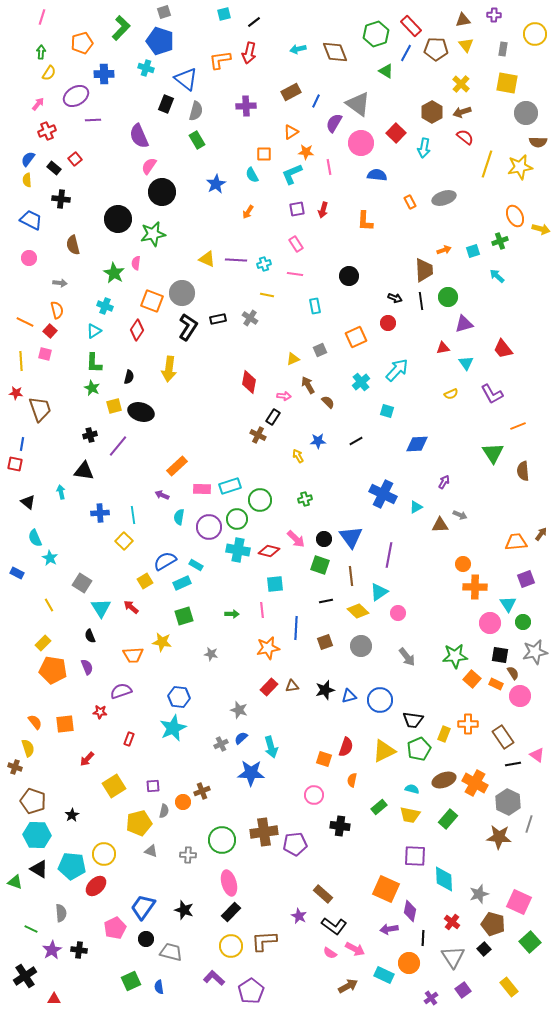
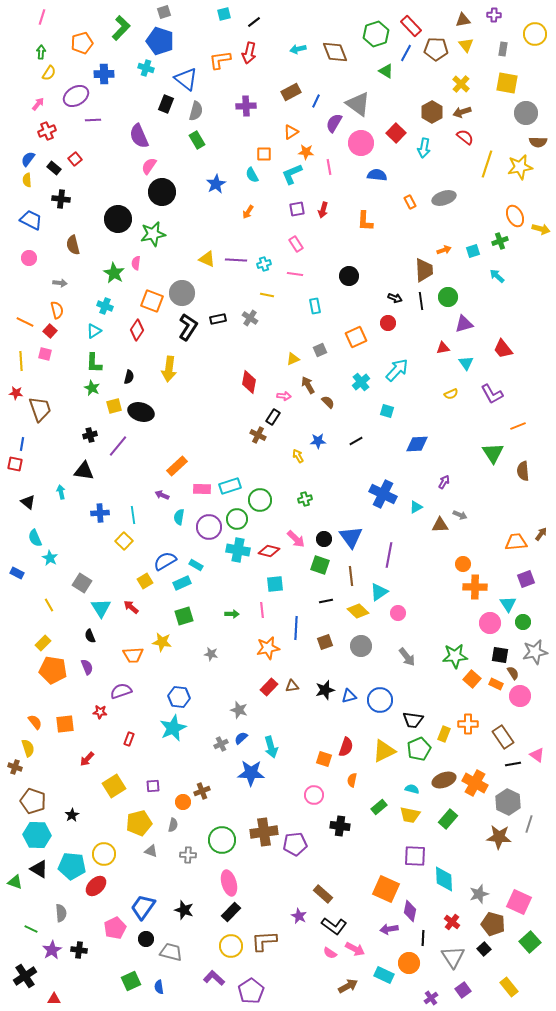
gray semicircle at (164, 811): moved 9 px right, 14 px down
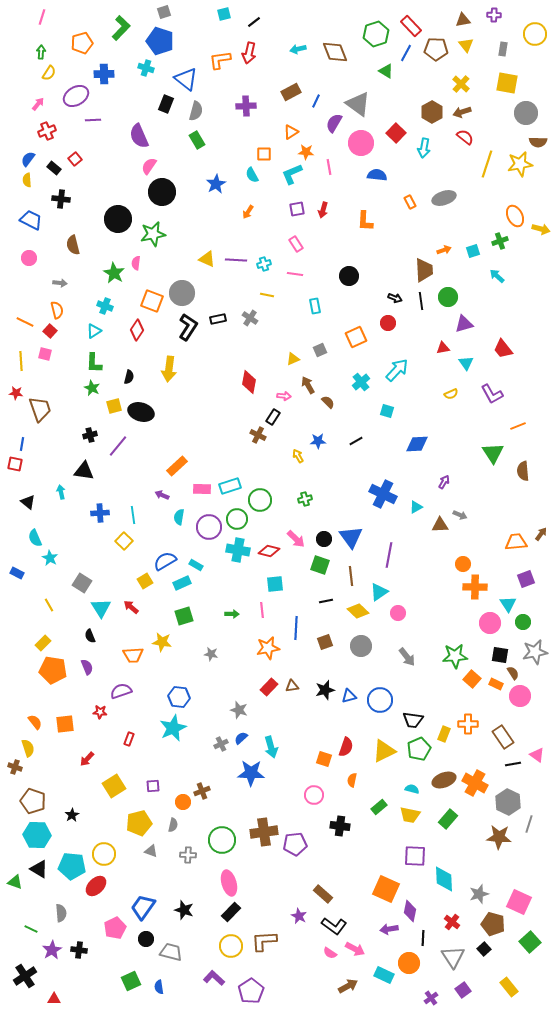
yellow star at (520, 167): moved 3 px up
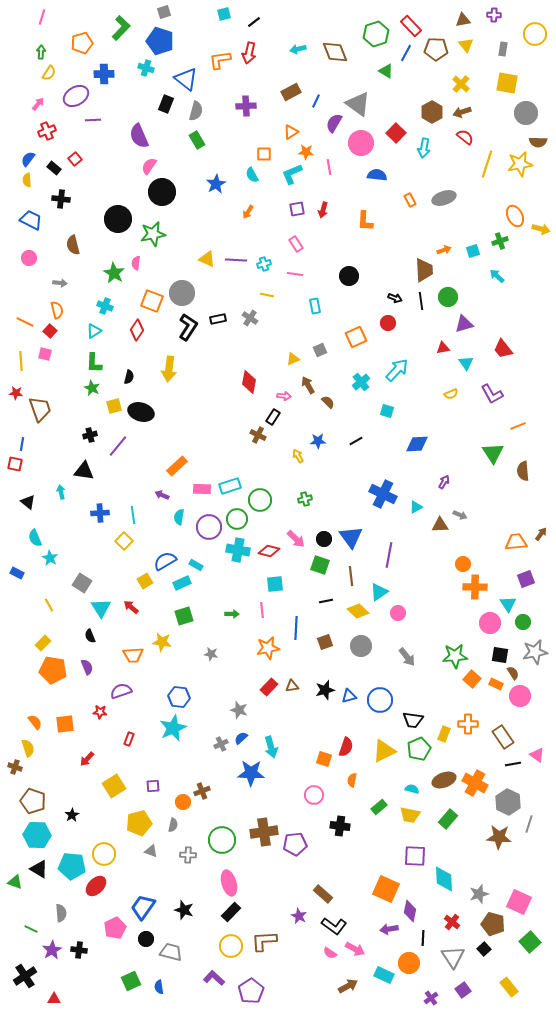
orange rectangle at (410, 202): moved 2 px up
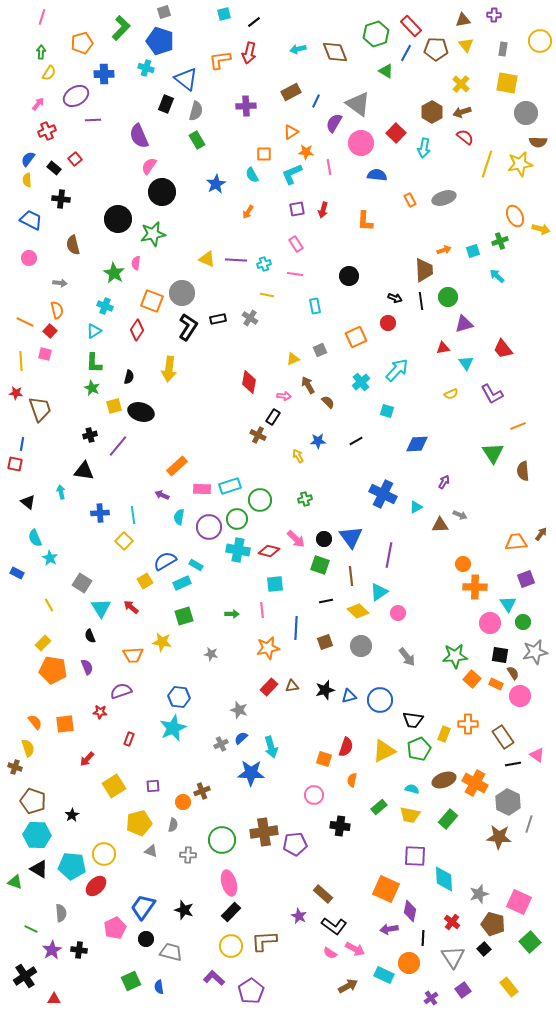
yellow circle at (535, 34): moved 5 px right, 7 px down
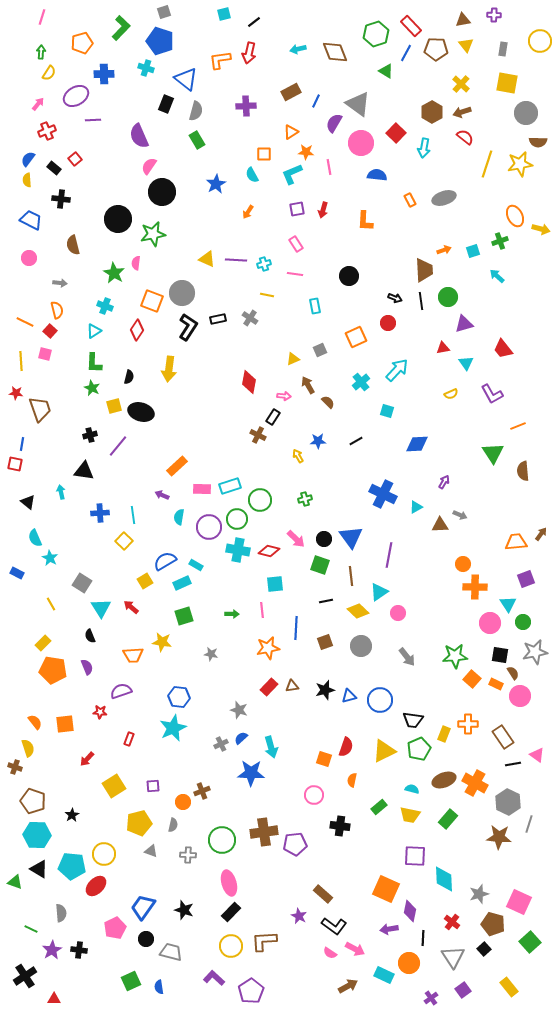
yellow line at (49, 605): moved 2 px right, 1 px up
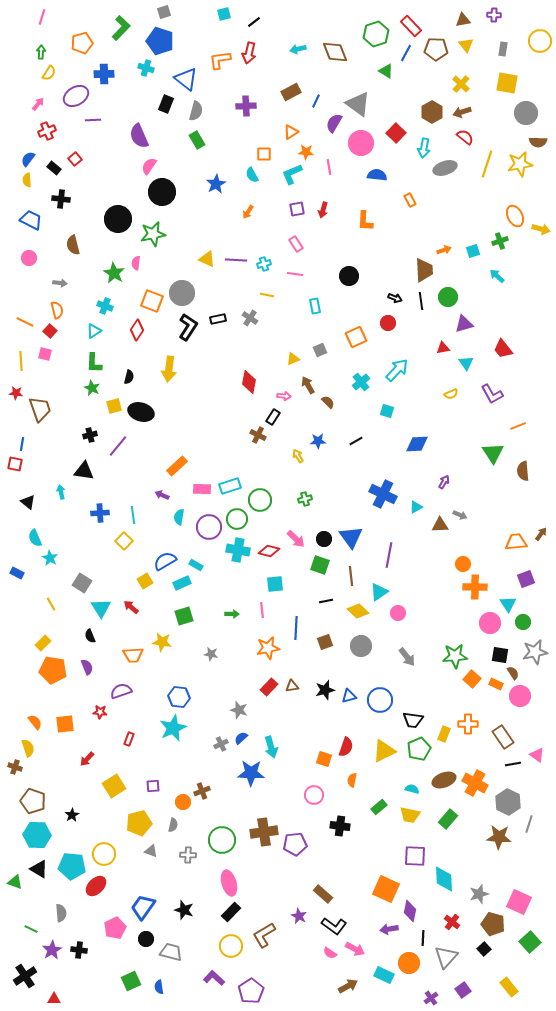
gray ellipse at (444, 198): moved 1 px right, 30 px up
brown L-shape at (264, 941): moved 6 px up; rotated 28 degrees counterclockwise
gray triangle at (453, 957): moved 7 px left; rotated 15 degrees clockwise
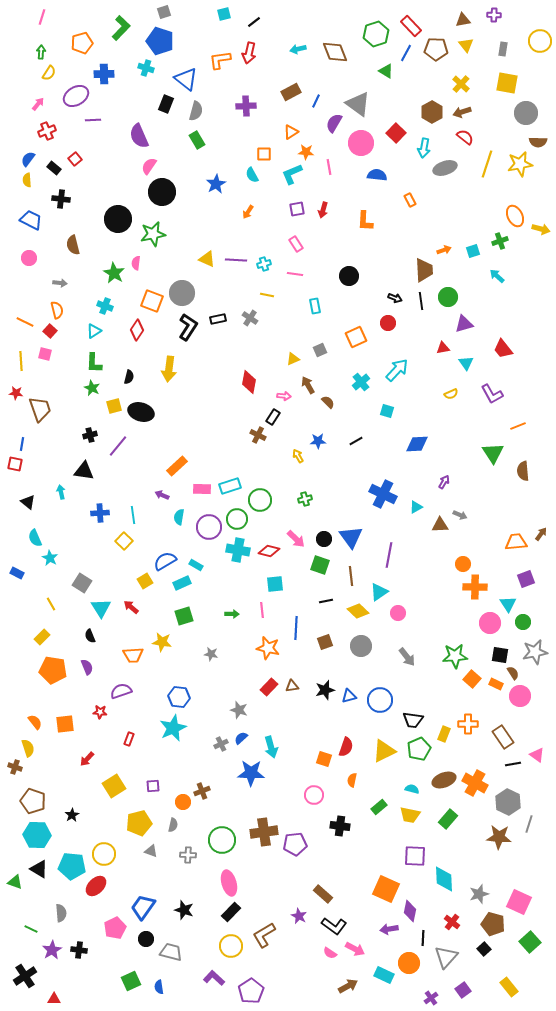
yellow rectangle at (43, 643): moved 1 px left, 6 px up
orange star at (268, 648): rotated 25 degrees clockwise
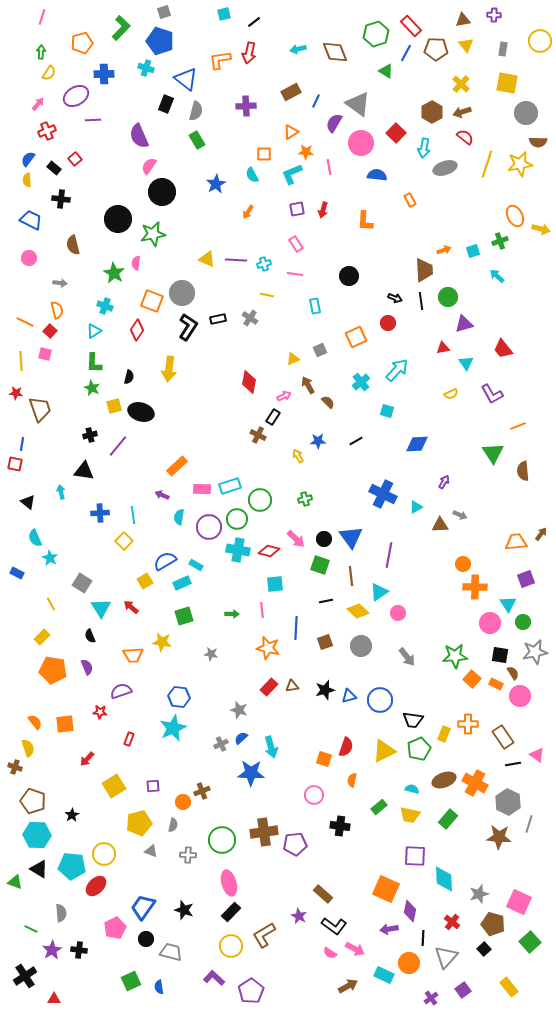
pink arrow at (284, 396): rotated 32 degrees counterclockwise
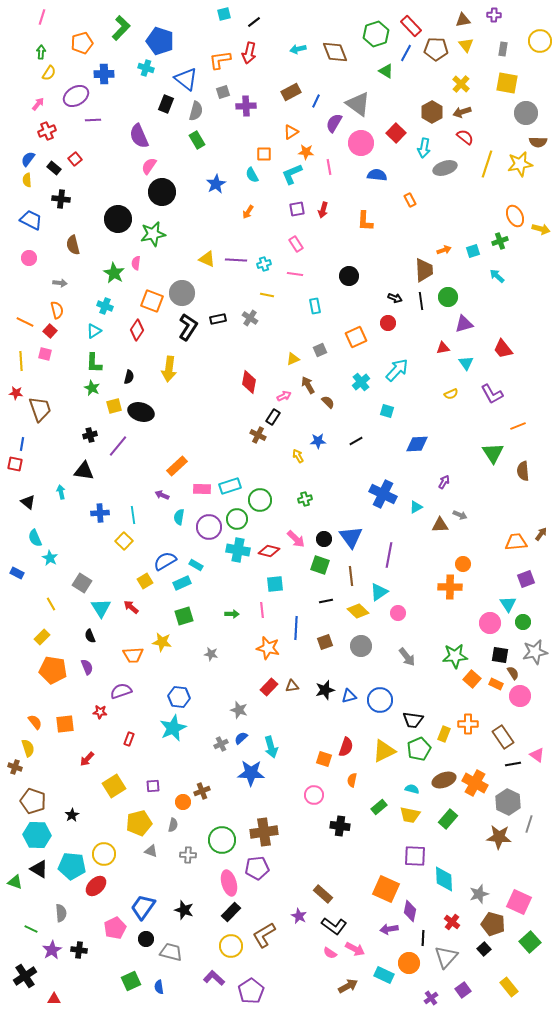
gray square at (164, 12): moved 59 px right, 80 px down
orange cross at (475, 587): moved 25 px left
purple pentagon at (295, 844): moved 38 px left, 24 px down
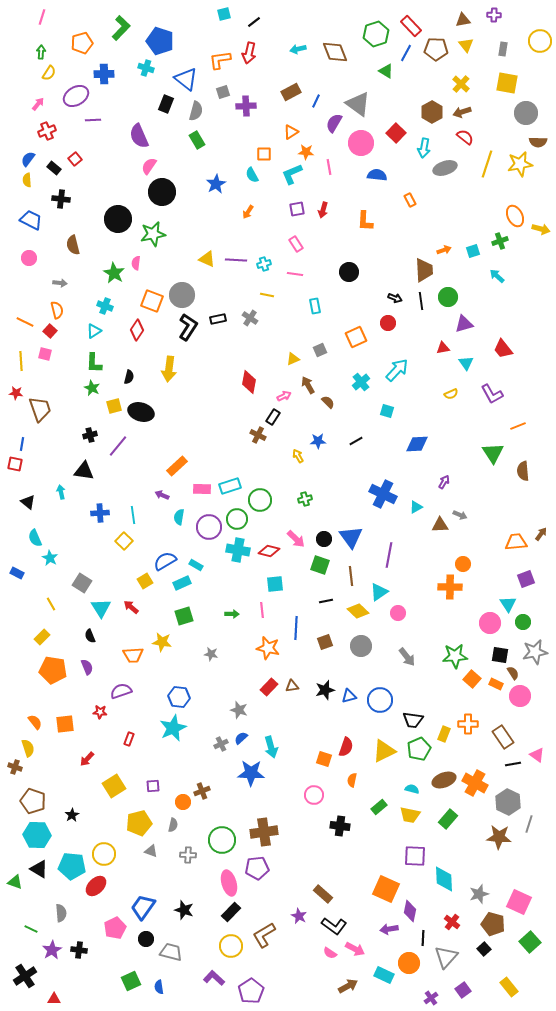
black circle at (349, 276): moved 4 px up
gray circle at (182, 293): moved 2 px down
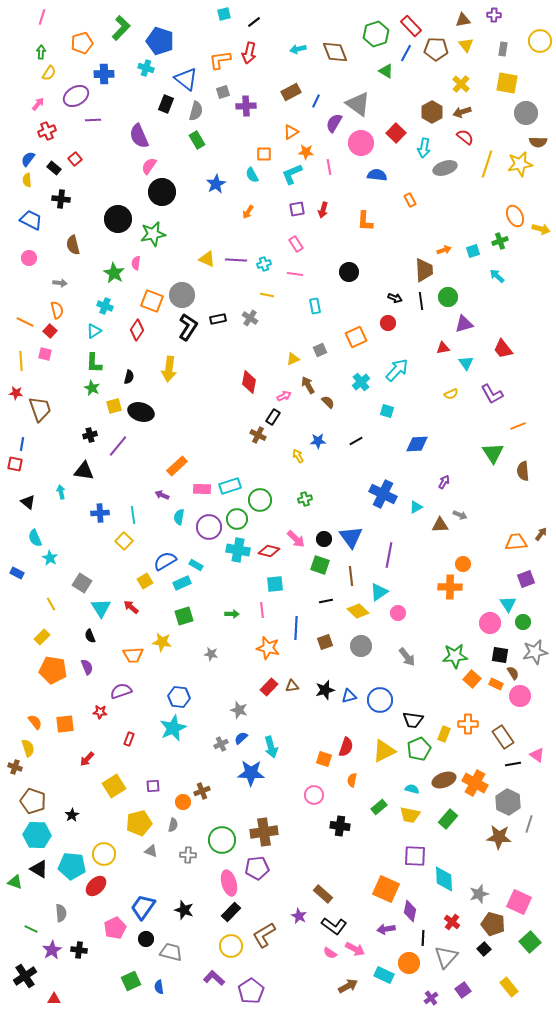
purple arrow at (389, 929): moved 3 px left
